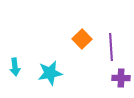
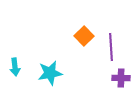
orange square: moved 2 px right, 3 px up
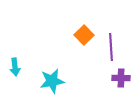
orange square: moved 1 px up
cyan star: moved 2 px right, 8 px down
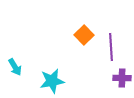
cyan arrow: rotated 24 degrees counterclockwise
purple cross: moved 1 px right
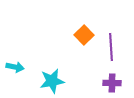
cyan arrow: rotated 48 degrees counterclockwise
purple cross: moved 10 px left, 5 px down
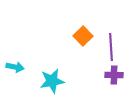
orange square: moved 1 px left, 1 px down
purple cross: moved 2 px right, 8 px up
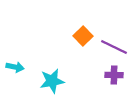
purple line: moved 3 px right; rotated 60 degrees counterclockwise
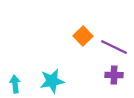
cyan arrow: moved 17 px down; rotated 108 degrees counterclockwise
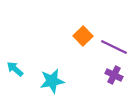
purple cross: rotated 24 degrees clockwise
cyan arrow: moved 15 px up; rotated 42 degrees counterclockwise
